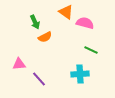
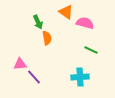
green arrow: moved 3 px right
orange semicircle: moved 2 px right, 1 px down; rotated 72 degrees counterclockwise
pink triangle: moved 1 px right
cyan cross: moved 3 px down
purple line: moved 5 px left, 2 px up
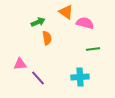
green arrow: rotated 88 degrees counterclockwise
green line: moved 2 px right, 1 px up; rotated 32 degrees counterclockwise
purple line: moved 4 px right, 1 px down
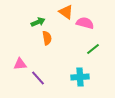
green line: rotated 32 degrees counterclockwise
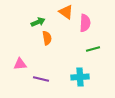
pink semicircle: rotated 78 degrees clockwise
green line: rotated 24 degrees clockwise
purple line: moved 3 px right, 1 px down; rotated 35 degrees counterclockwise
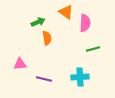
purple line: moved 3 px right
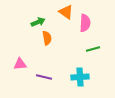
purple line: moved 2 px up
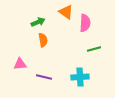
orange semicircle: moved 4 px left, 2 px down
green line: moved 1 px right
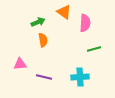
orange triangle: moved 2 px left
